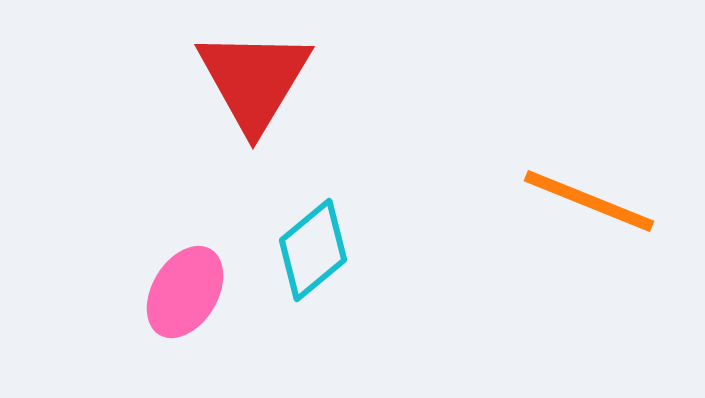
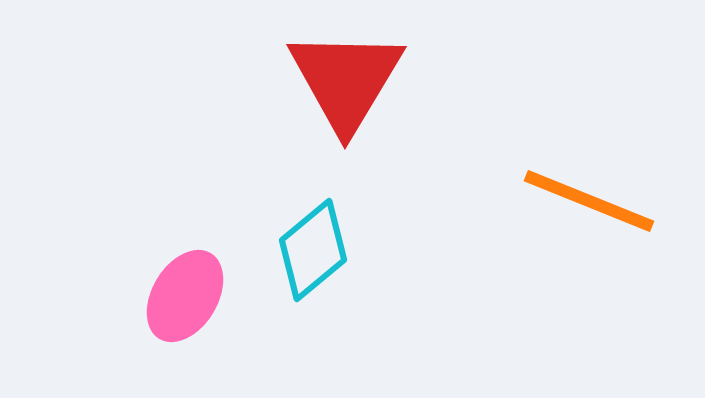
red triangle: moved 92 px right
pink ellipse: moved 4 px down
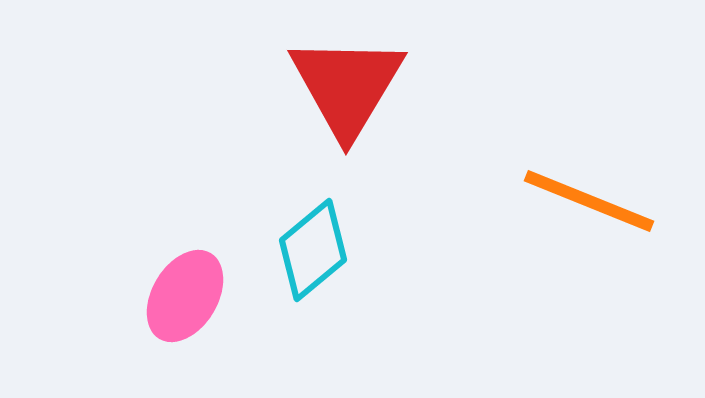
red triangle: moved 1 px right, 6 px down
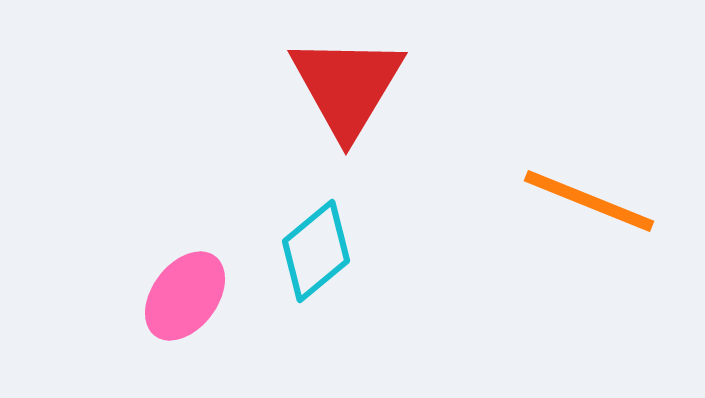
cyan diamond: moved 3 px right, 1 px down
pink ellipse: rotated 6 degrees clockwise
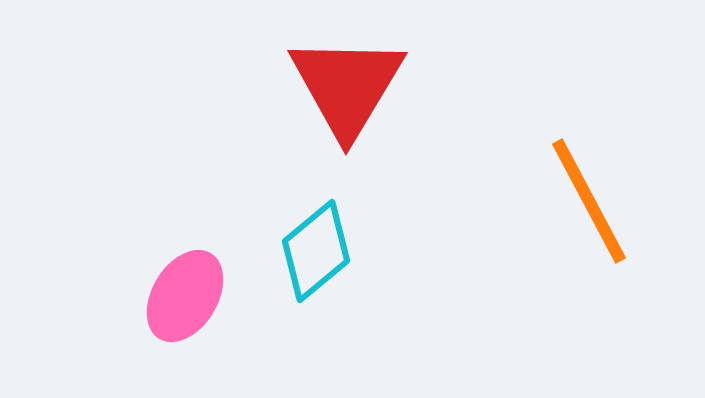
orange line: rotated 40 degrees clockwise
pink ellipse: rotated 6 degrees counterclockwise
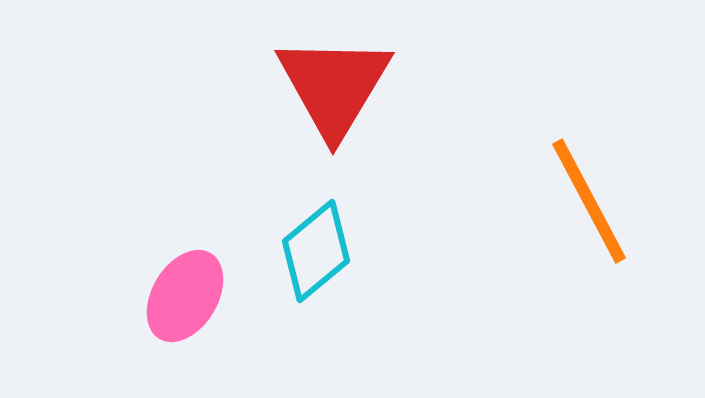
red triangle: moved 13 px left
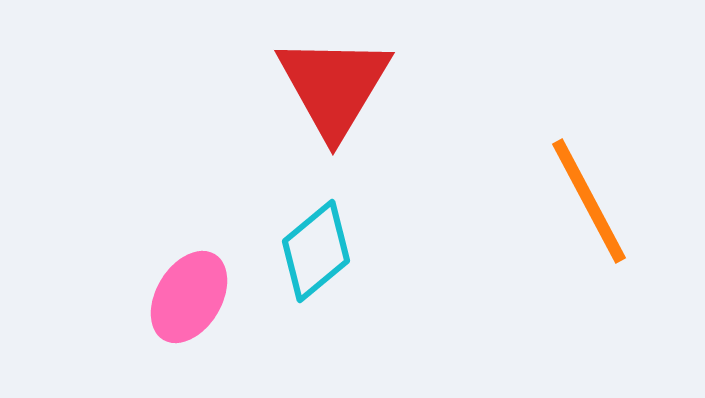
pink ellipse: moved 4 px right, 1 px down
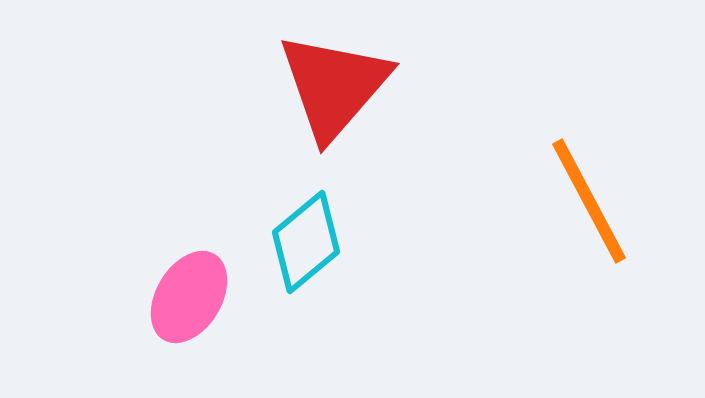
red triangle: rotated 10 degrees clockwise
cyan diamond: moved 10 px left, 9 px up
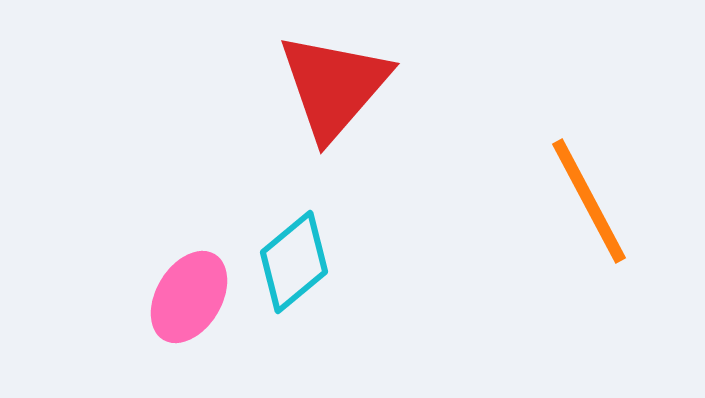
cyan diamond: moved 12 px left, 20 px down
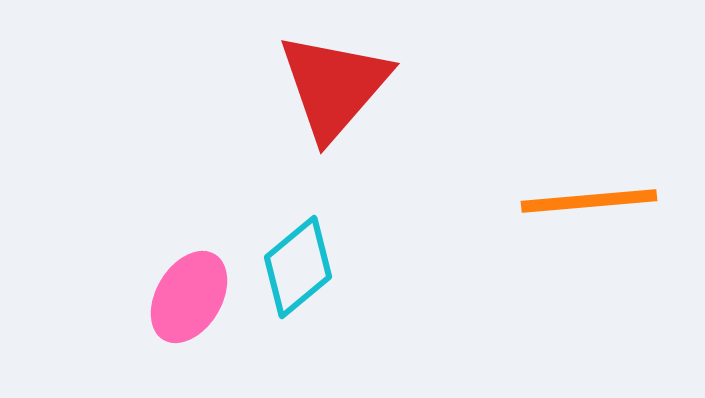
orange line: rotated 67 degrees counterclockwise
cyan diamond: moved 4 px right, 5 px down
